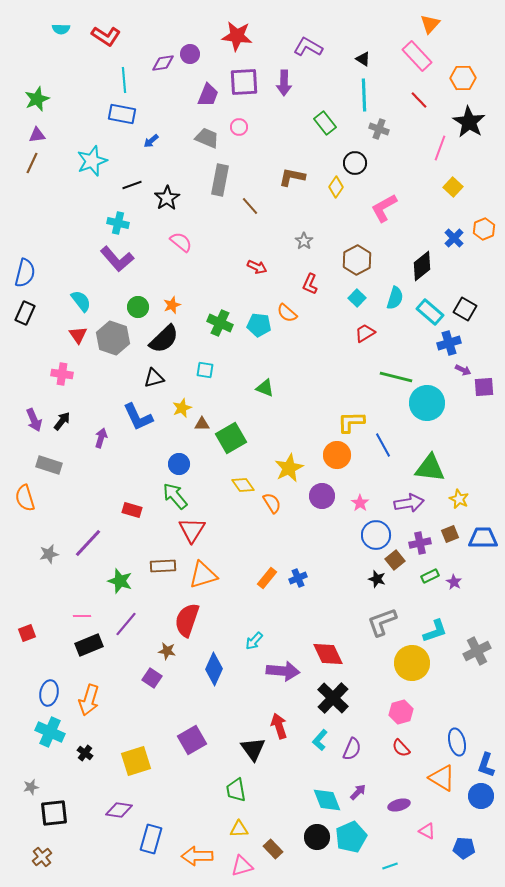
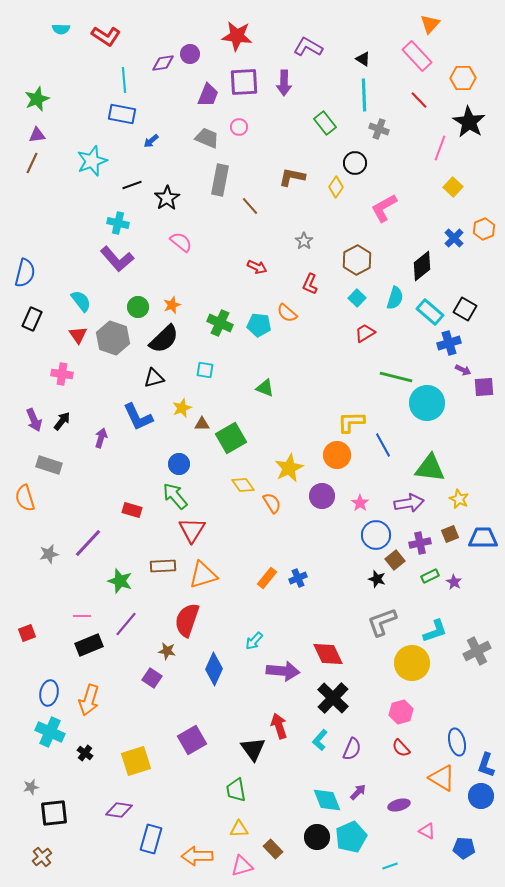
black rectangle at (25, 313): moved 7 px right, 6 px down
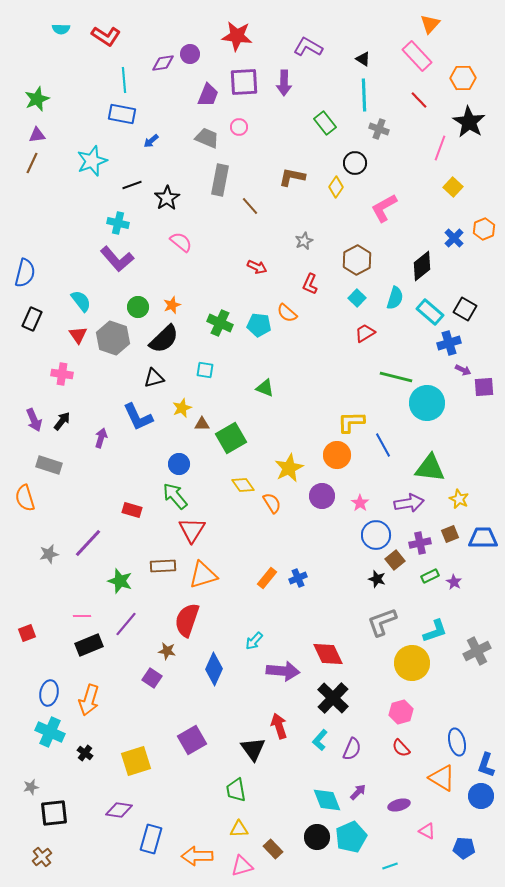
gray star at (304, 241): rotated 12 degrees clockwise
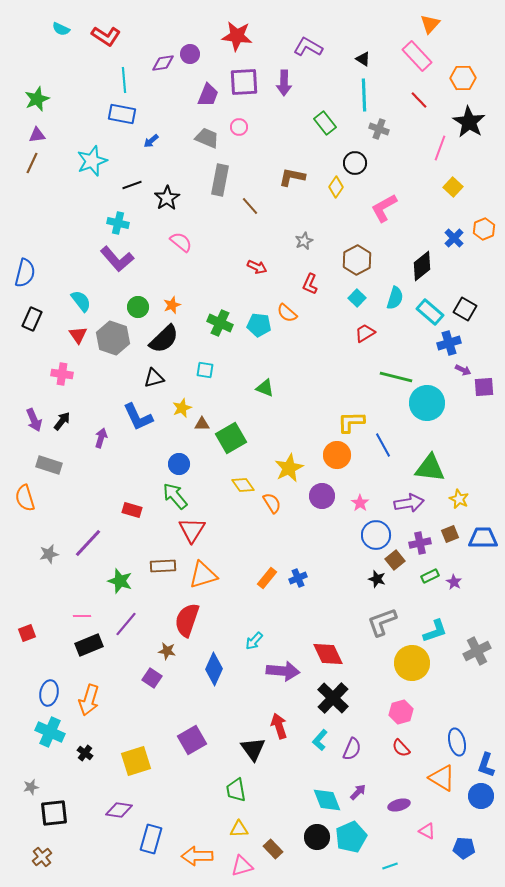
cyan semicircle at (61, 29): rotated 24 degrees clockwise
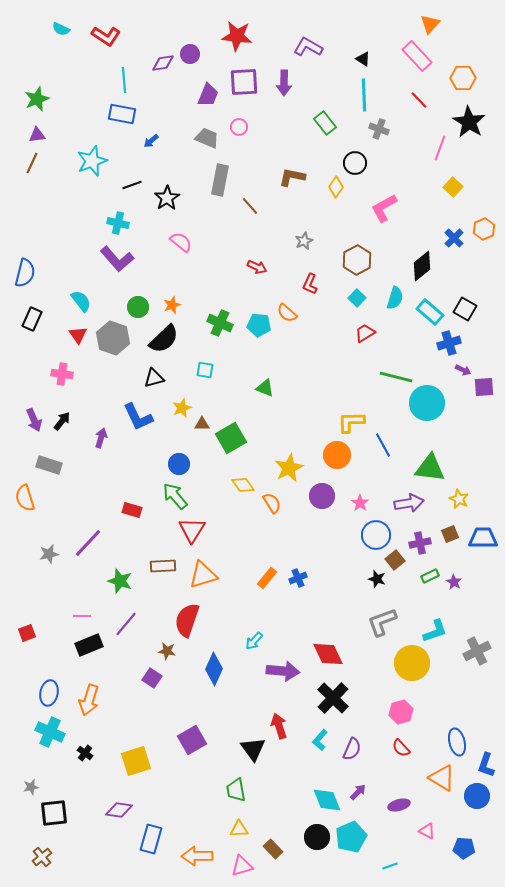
blue circle at (481, 796): moved 4 px left
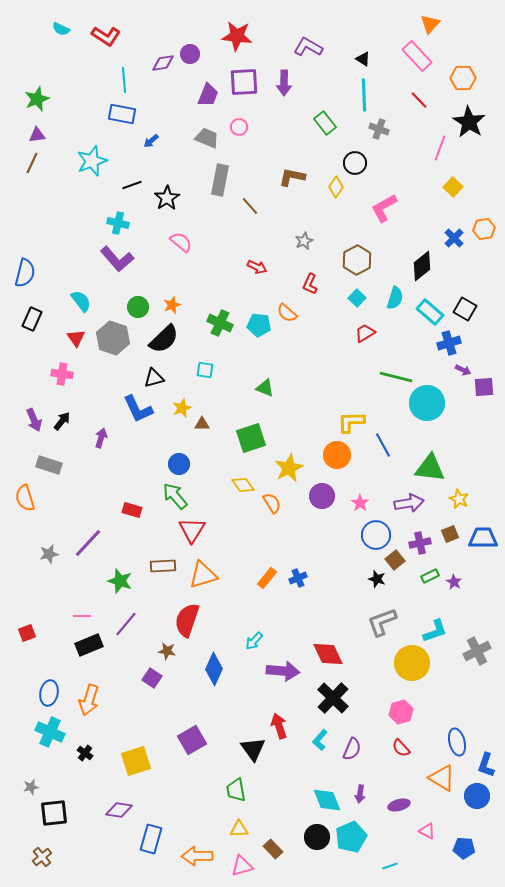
orange hexagon at (484, 229): rotated 15 degrees clockwise
red triangle at (78, 335): moved 2 px left, 3 px down
blue L-shape at (138, 417): moved 8 px up
green square at (231, 438): moved 20 px right; rotated 12 degrees clockwise
purple arrow at (358, 792): moved 2 px right, 2 px down; rotated 144 degrees clockwise
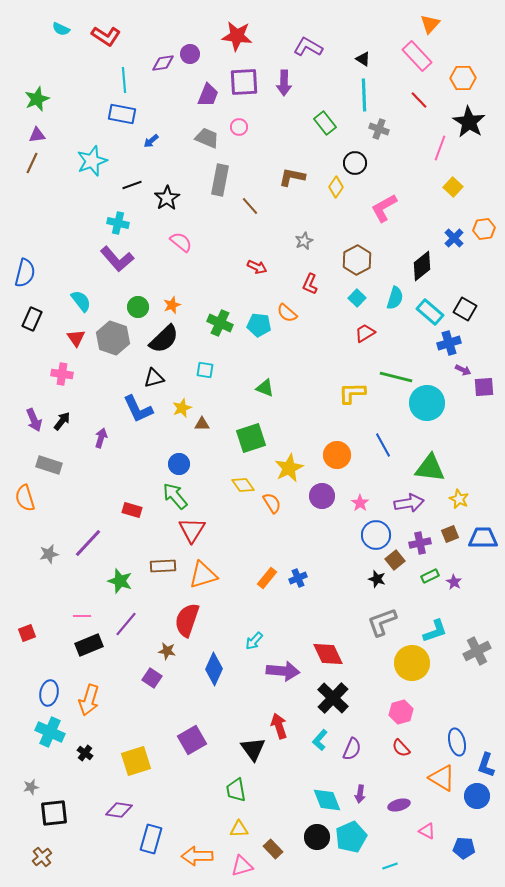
yellow L-shape at (351, 422): moved 1 px right, 29 px up
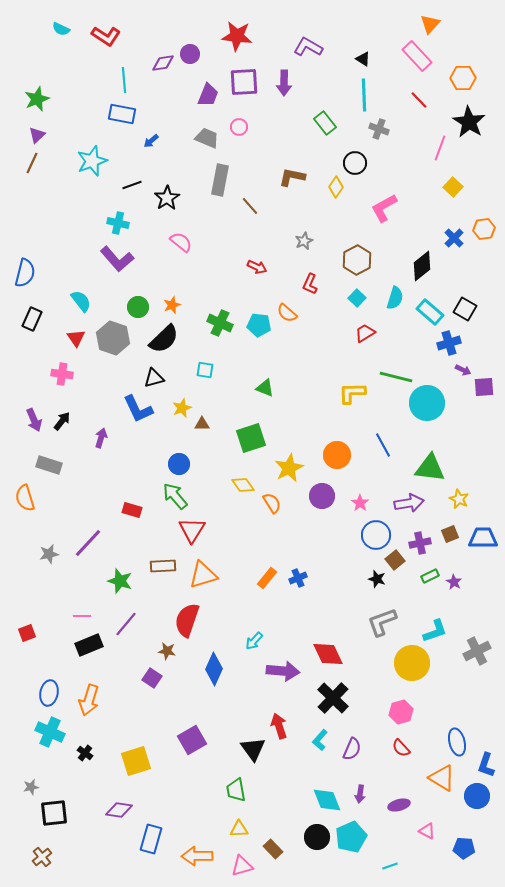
purple triangle at (37, 135): rotated 36 degrees counterclockwise
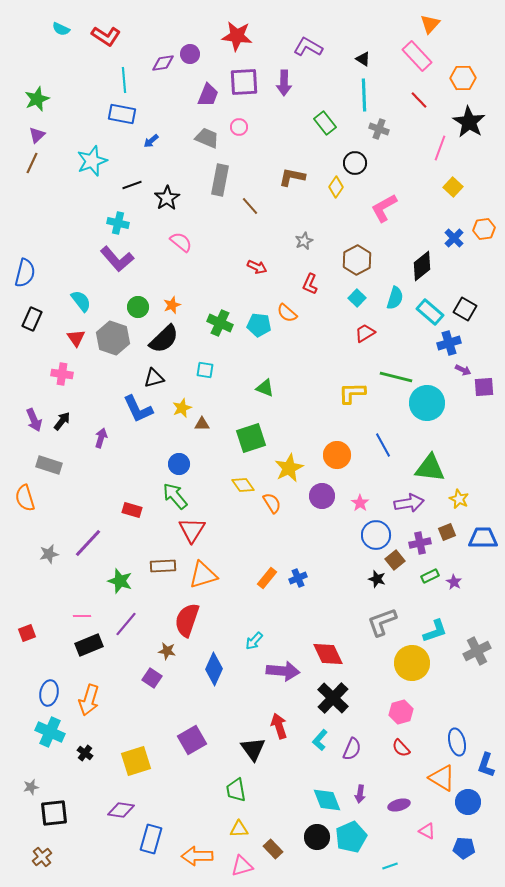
brown square at (450, 534): moved 3 px left, 2 px up
blue circle at (477, 796): moved 9 px left, 6 px down
purple diamond at (119, 810): moved 2 px right
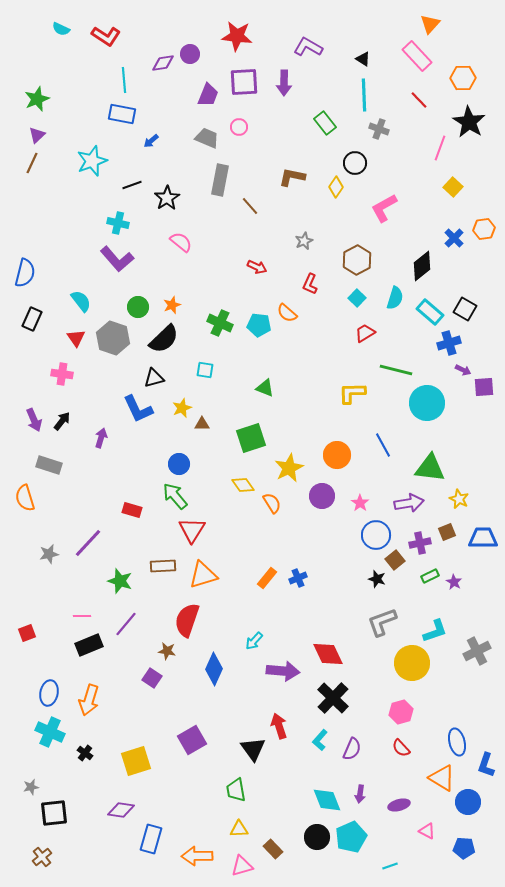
green line at (396, 377): moved 7 px up
